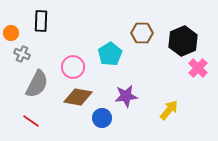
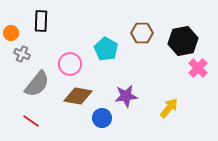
black hexagon: rotated 12 degrees clockwise
cyan pentagon: moved 4 px left, 5 px up; rotated 10 degrees counterclockwise
pink circle: moved 3 px left, 3 px up
gray semicircle: rotated 12 degrees clockwise
brown diamond: moved 1 px up
yellow arrow: moved 2 px up
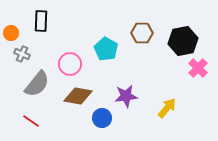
yellow arrow: moved 2 px left
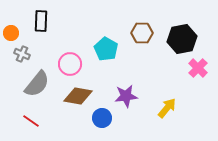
black hexagon: moved 1 px left, 2 px up
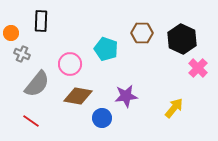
black hexagon: rotated 24 degrees counterclockwise
cyan pentagon: rotated 10 degrees counterclockwise
yellow arrow: moved 7 px right
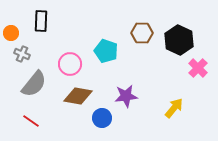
black hexagon: moved 3 px left, 1 px down
cyan pentagon: moved 2 px down
gray semicircle: moved 3 px left
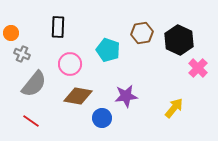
black rectangle: moved 17 px right, 6 px down
brown hexagon: rotated 10 degrees counterclockwise
cyan pentagon: moved 2 px right, 1 px up
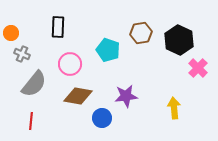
brown hexagon: moved 1 px left
yellow arrow: rotated 45 degrees counterclockwise
red line: rotated 60 degrees clockwise
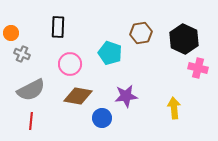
black hexagon: moved 5 px right, 1 px up
cyan pentagon: moved 2 px right, 3 px down
pink cross: rotated 30 degrees counterclockwise
gray semicircle: moved 3 px left, 6 px down; rotated 24 degrees clockwise
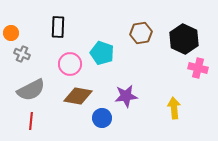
cyan pentagon: moved 8 px left
